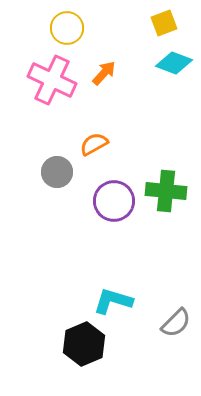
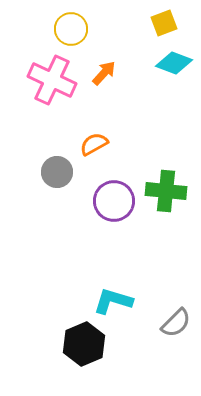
yellow circle: moved 4 px right, 1 px down
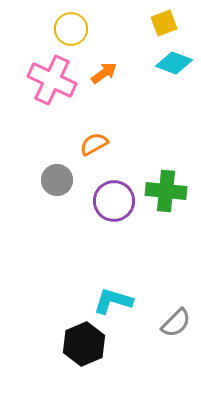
orange arrow: rotated 12 degrees clockwise
gray circle: moved 8 px down
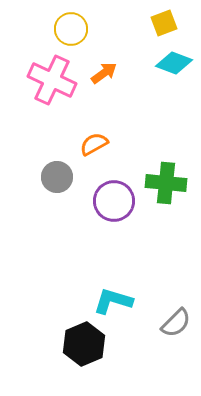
gray circle: moved 3 px up
green cross: moved 8 px up
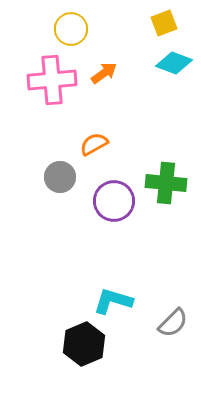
pink cross: rotated 30 degrees counterclockwise
gray circle: moved 3 px right
gray semicircle: moved 3 px left
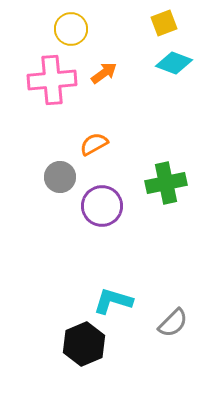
green cross: rotated 18 degrees counterclockwise
purple circle: moved 12 px left, 5 px down
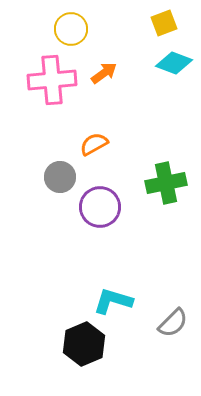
purple circle: moved 2 px left, 1 px down
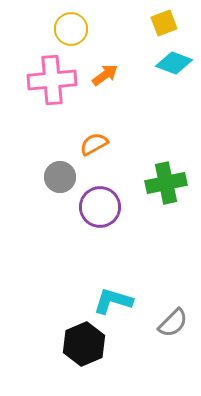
orange arrow: moved 1 px right, 2 px down
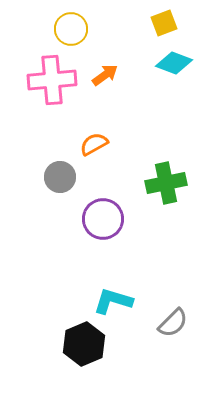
purple circle: moved 3 px right, 12 px down
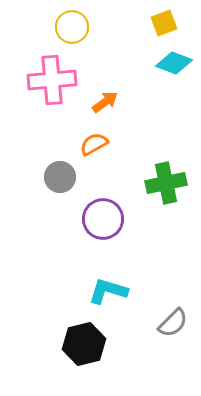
yellow circle: moved 1 px right, 2 px up
orange arrow: moved 27 px down
cyan L-shape: moved 5 px left, 10 px up
black hexagon: rotated 9 degrees clockwise
